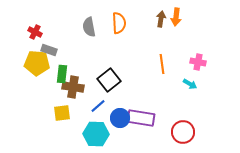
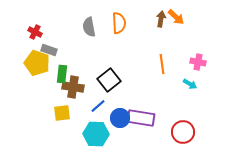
orange arrow: rotated 54 degrees counterclockwise
yellow pentagon: rotated 15 degrees clockwise
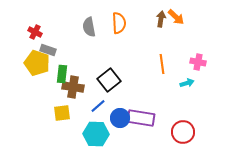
gray rectangle: moved 1 px left
cyan arrow: moved 3 px left, 1 px up; rotated 48 degrees counterclockwise
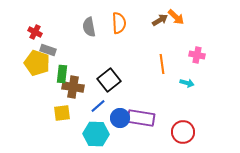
brown arrow: moved 1 px left, 1 px down; rotated 49 degrees clockwise
pink cross: moved 1 px left, 7 px up
cyan arrow: rotated 32 degrees clockwise
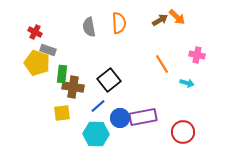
orange arrow: moved 1 px right
orange line: rotated 24 degrees counterclockwise
purple rectangle: moved 2 px right, 1 px up; rotated 20 degrees counterclockwise
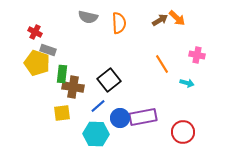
orange arrow: moved 1 px down
gray semicircle: moved 1 px left, 10 px up; rotated 66 degrees counterclockwise
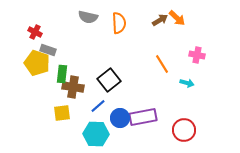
red circle: moved 1 px right, 2 px up
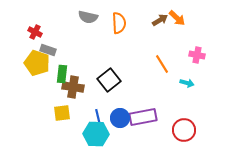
blue line: moved 11 px down; rotated 63 degrees counterclockwise
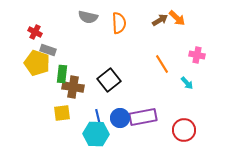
cyan arrow: rotated 32 degrees clockwise
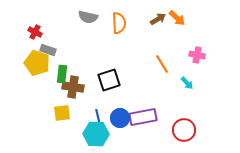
brown arrow: moved 2 px left, 1 px up
black square: rotated 20 degrees clockwise
